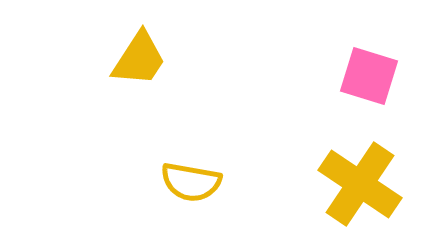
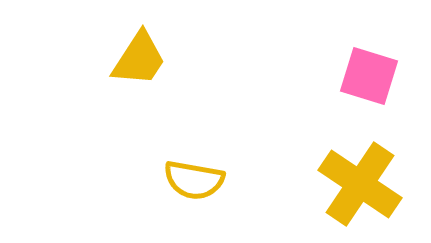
yellow semicircle: moved 3 px right, 2 px up
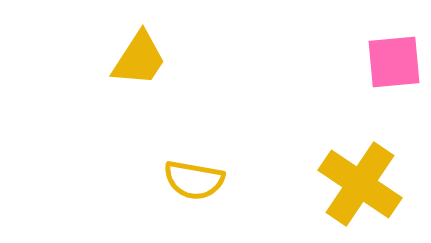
pink square: moved 25 px right, 14 px up; rotated 22 degrees counterclockwise
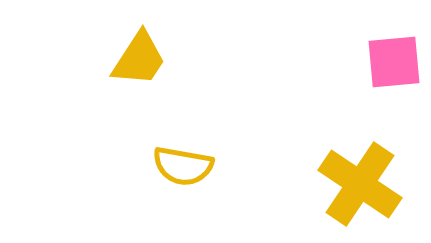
yellow semicircle: moved 11 px left, 14 px up
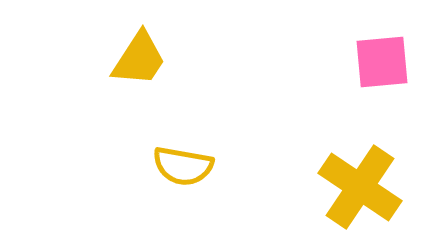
pink square: moved 12 px left
yellow cross: moved 3 px down
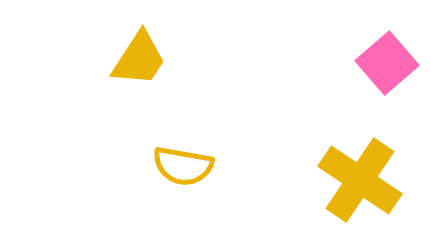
pink square: moved 5 px right, 1 px down; rotated 36 degrees counterclockwise
yellow cross: moved 7 px up
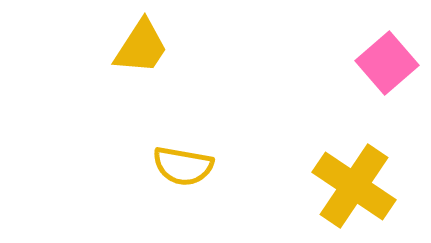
yellow trapezoid: moved 2 px right, 12 px up
yellow cross: moved 6 px left, 6 px down
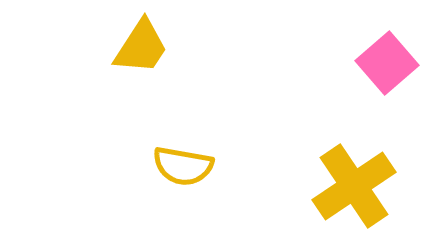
yellow cross: rotated 22 degrees clockwise
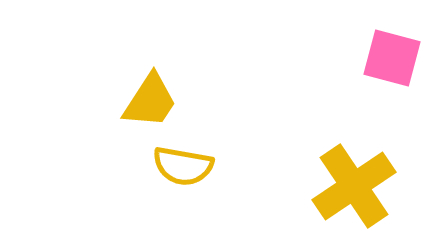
yellow trapezoid: moved 9 px right, 54 px down
pink square: moved 5 px right, 5 px up; rotated 34 degrees counterclockwise
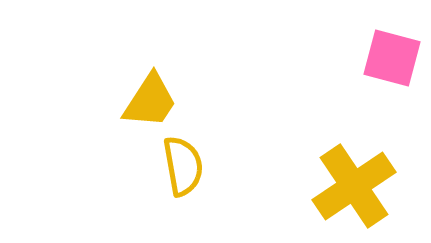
yellow semicircle: rotated 110 degrees counterclockwise
